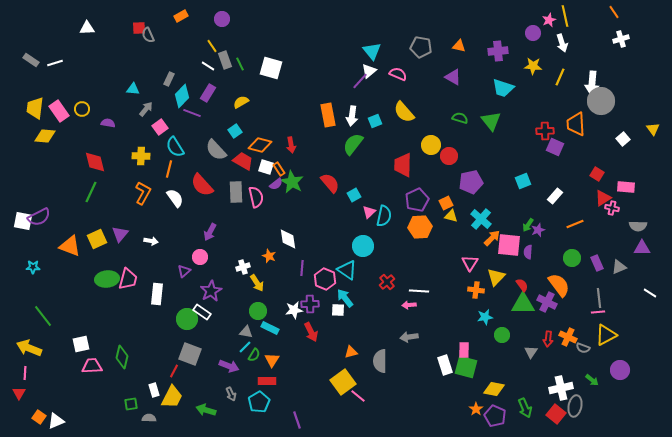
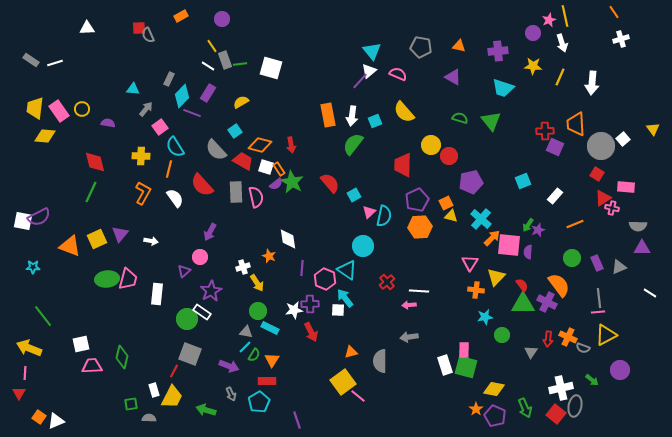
green line at (240, 64): rotated 72 degrees counterclockwise
gray circle at (601, 101): moved 45 px down
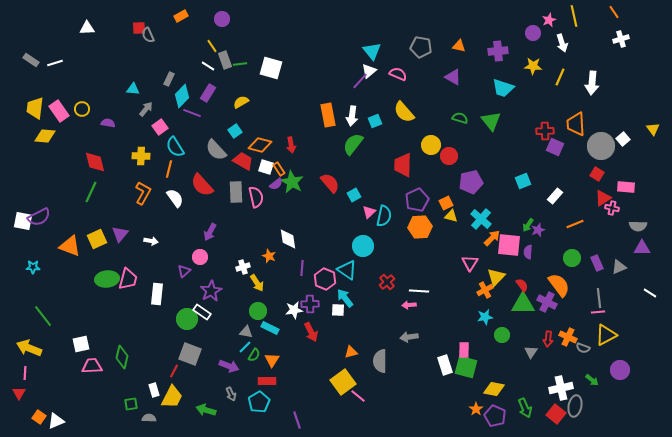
yellow line at (565, 16): moved 9 px right
orange cross at (476, 290): moved 9 px right; rotated 35 degrees counterclockwise
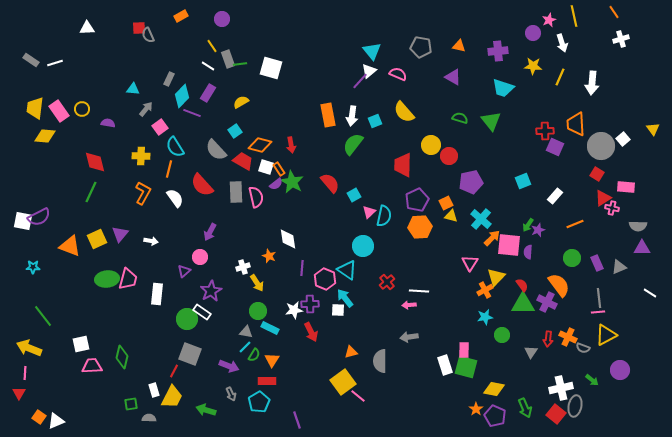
gray rectangle at (225, 60): moved 3 px right, 1 px up
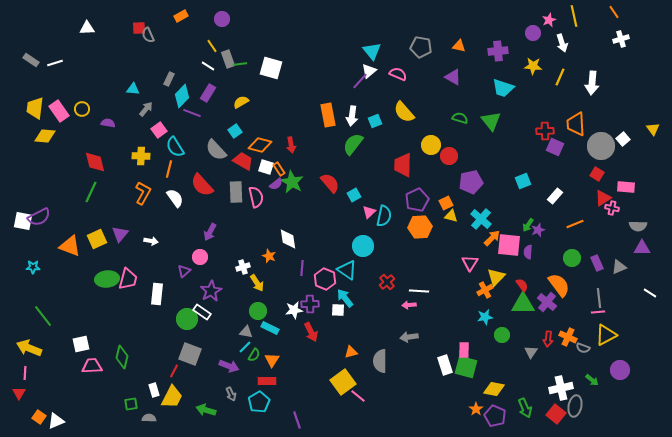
pink square at (160, 127): moved 1 px left, 3 px down
purple cross at (547, 302): rotated 12 degrees clockwise
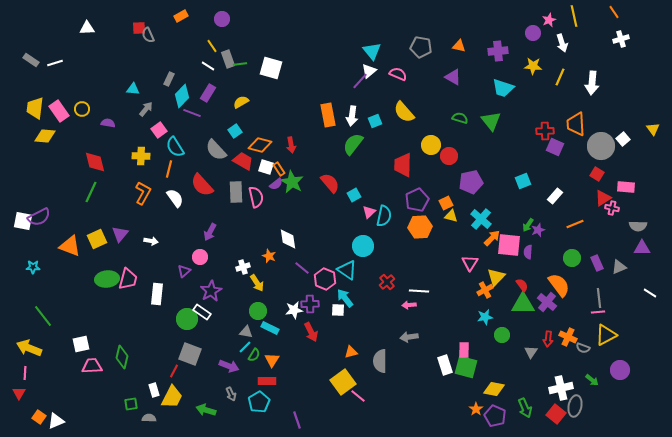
purple line at (302, 268): rotated 56 degrees counterclockwise
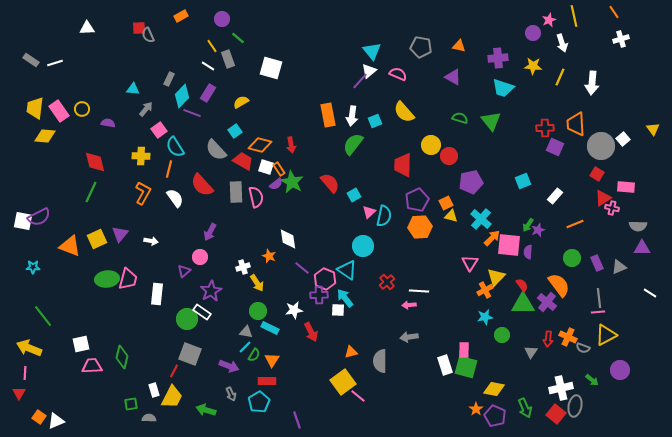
purple cross at (498, 51): moved 7 px down
green line at (240, 64): moved 2 px left, 26 px up; rotated 48 degrees clockwise
red cross at (545, 131): moved 3 px up
purple cross at (310, 304): moved 9 px right, 9 px up
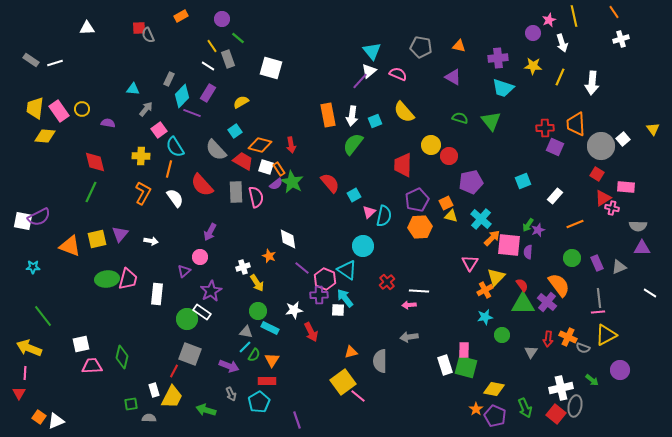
yellow square at (97, 239): rotated 12 degrees clockwise
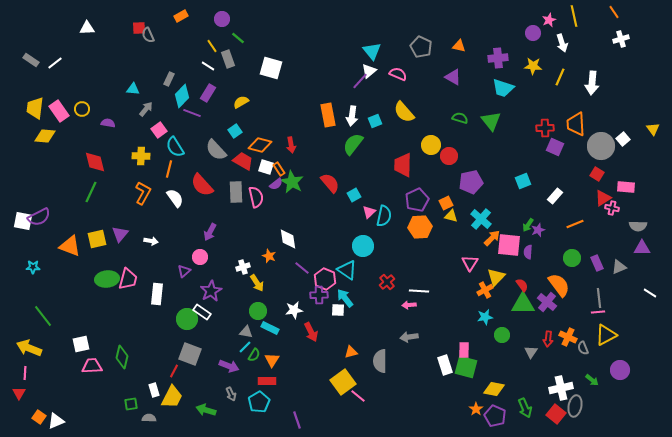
gray pentagon at (421, 47): rotated 15 degrees clockwise
white line at (55, 63): rotated 21 degrees counterclockwise
gray semicircle at (583, 348): rotated 48 degrees clockwise
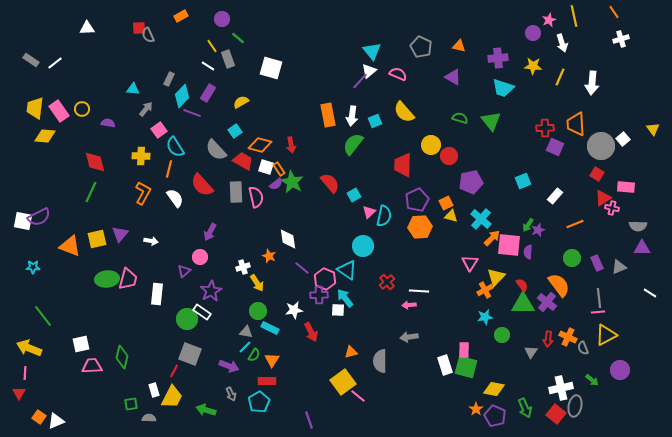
purple line at (297, 420): moved 12 px right
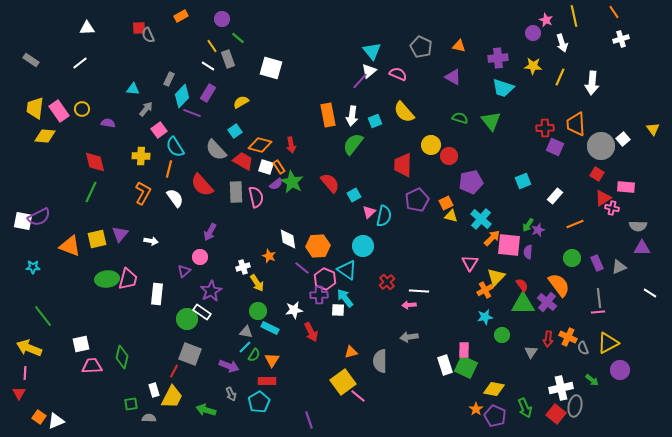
pink star at (549, 20): moved 3 px left; rotated 24 degrees counterclockwise
white line at (55, 63): moved 25 px right
orange rectangle at (279, 169): moved 2 px up
orange hexagon at (420, 227): moved 102 px left, 19 px down
yellow triangle at (606, 335): moved 2 px right, 8 px down
green square at (466, 367): rotated 10 degrees clockwise
